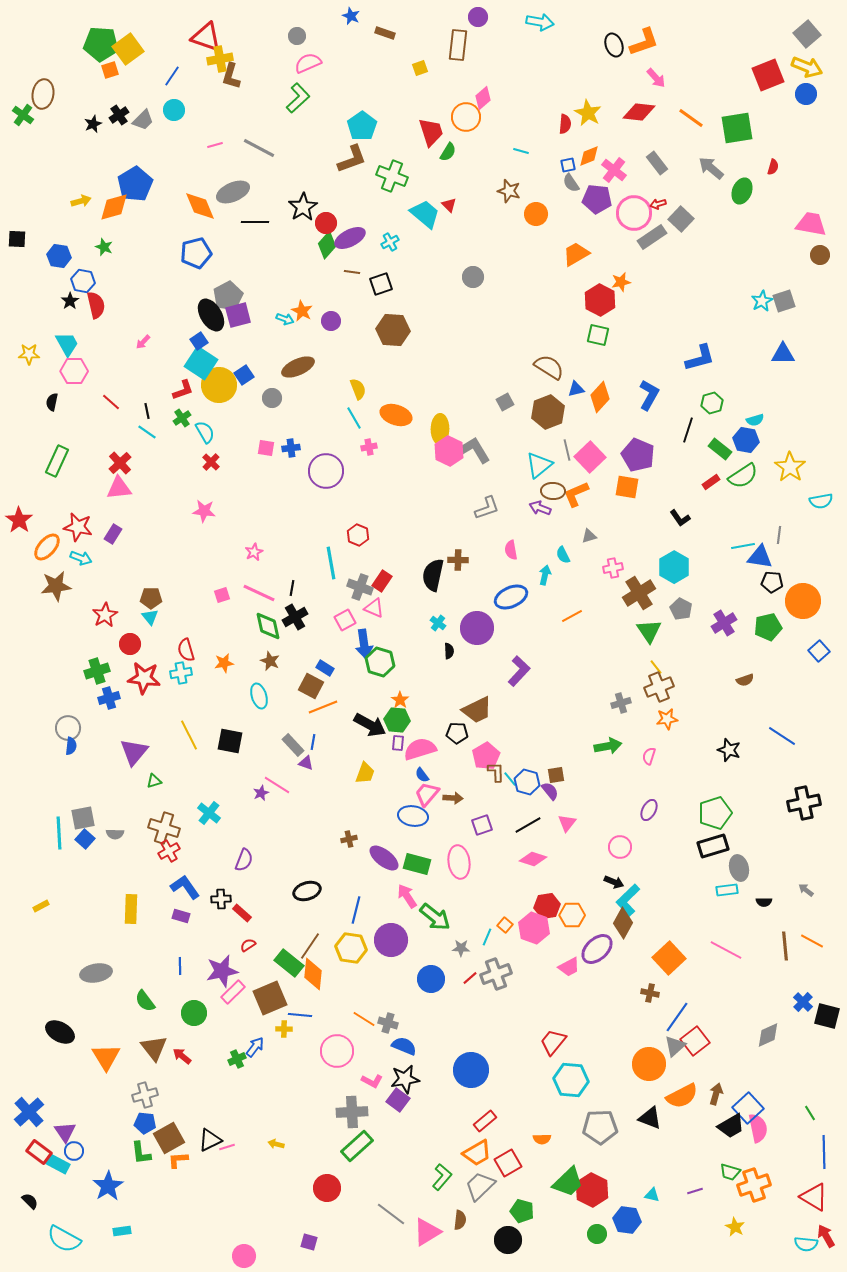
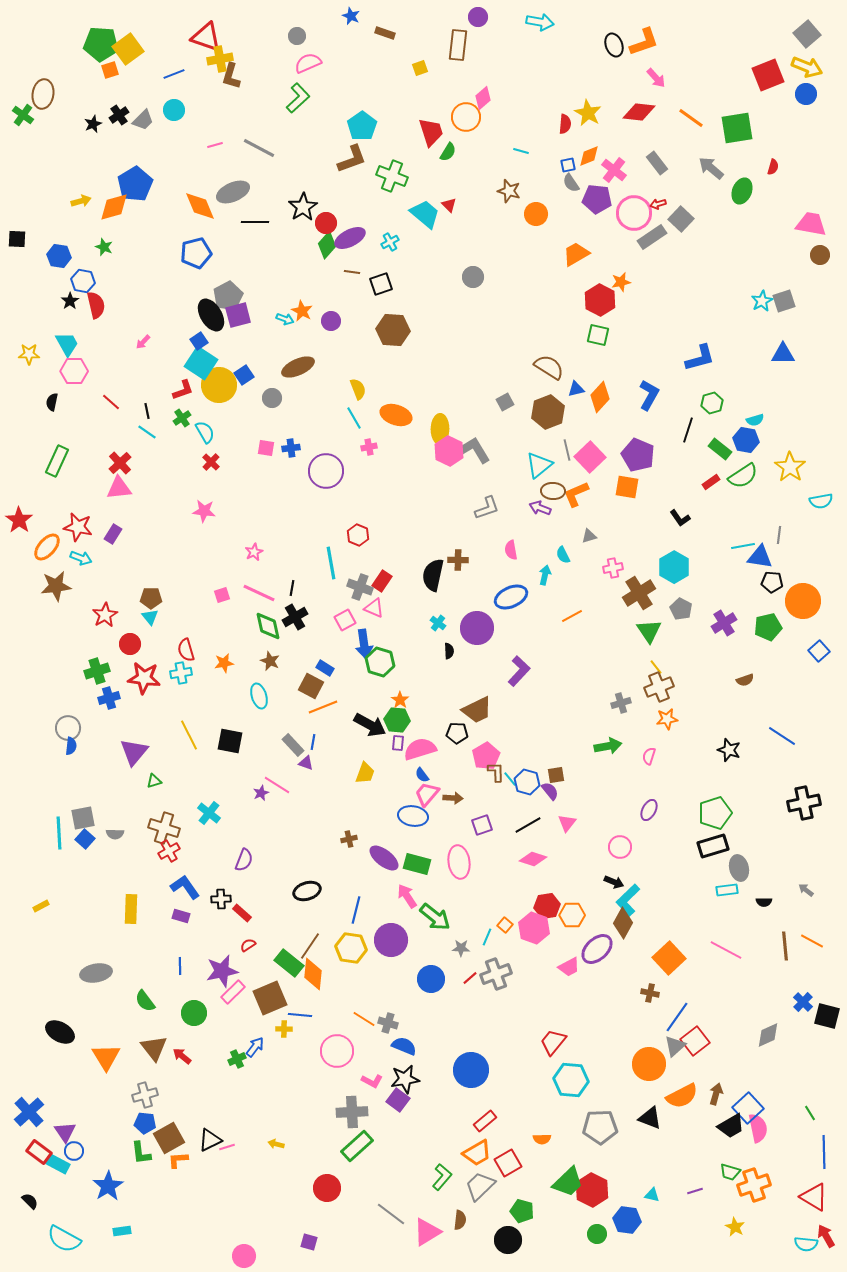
blue line at (172, 76): moved 2 px right, 2 px up; rotated 35 degrees clockwise
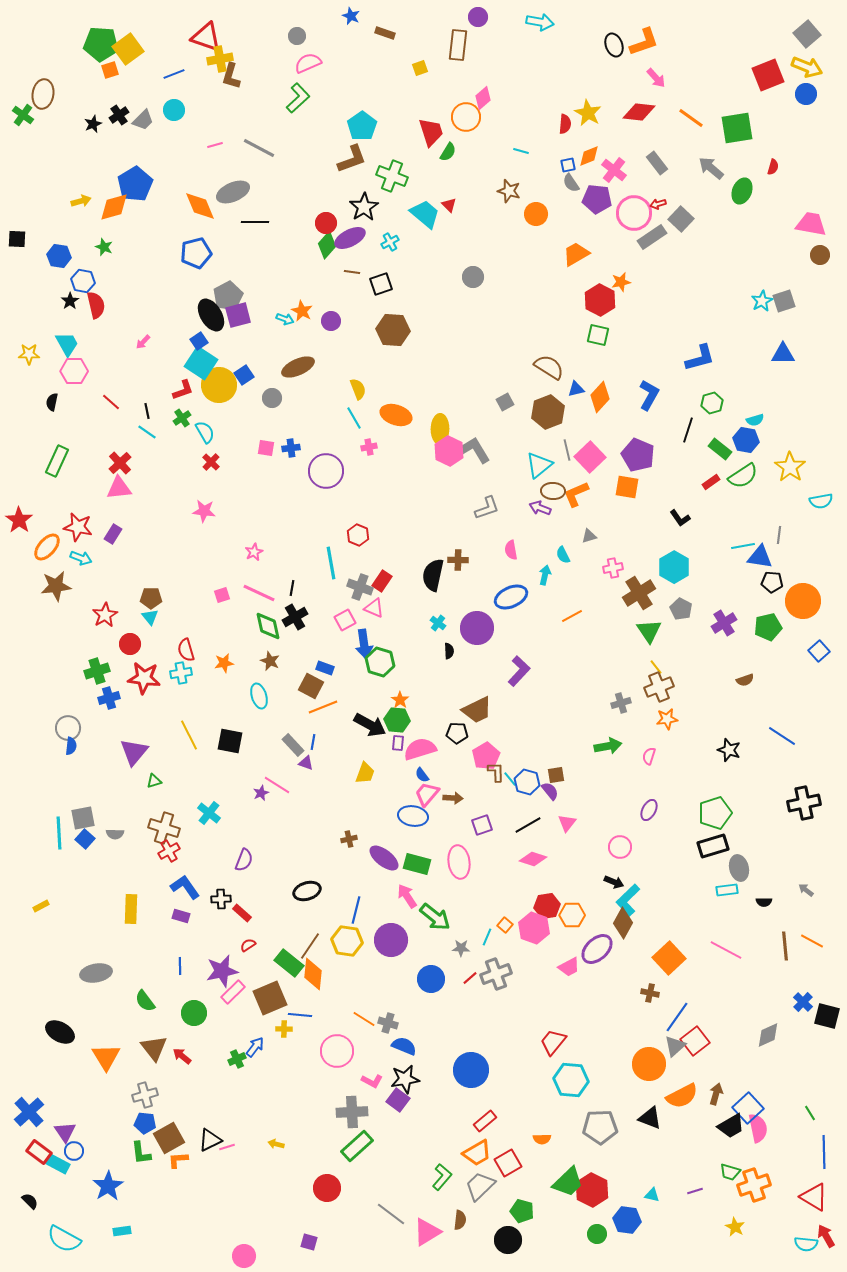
black star at (303, 207): moved 61 px right
blue rectangle at (325, 668): rotated 12 degrees counterclockwise
yellow hexagon at (351, 948): moved 4 px left, 7 px up
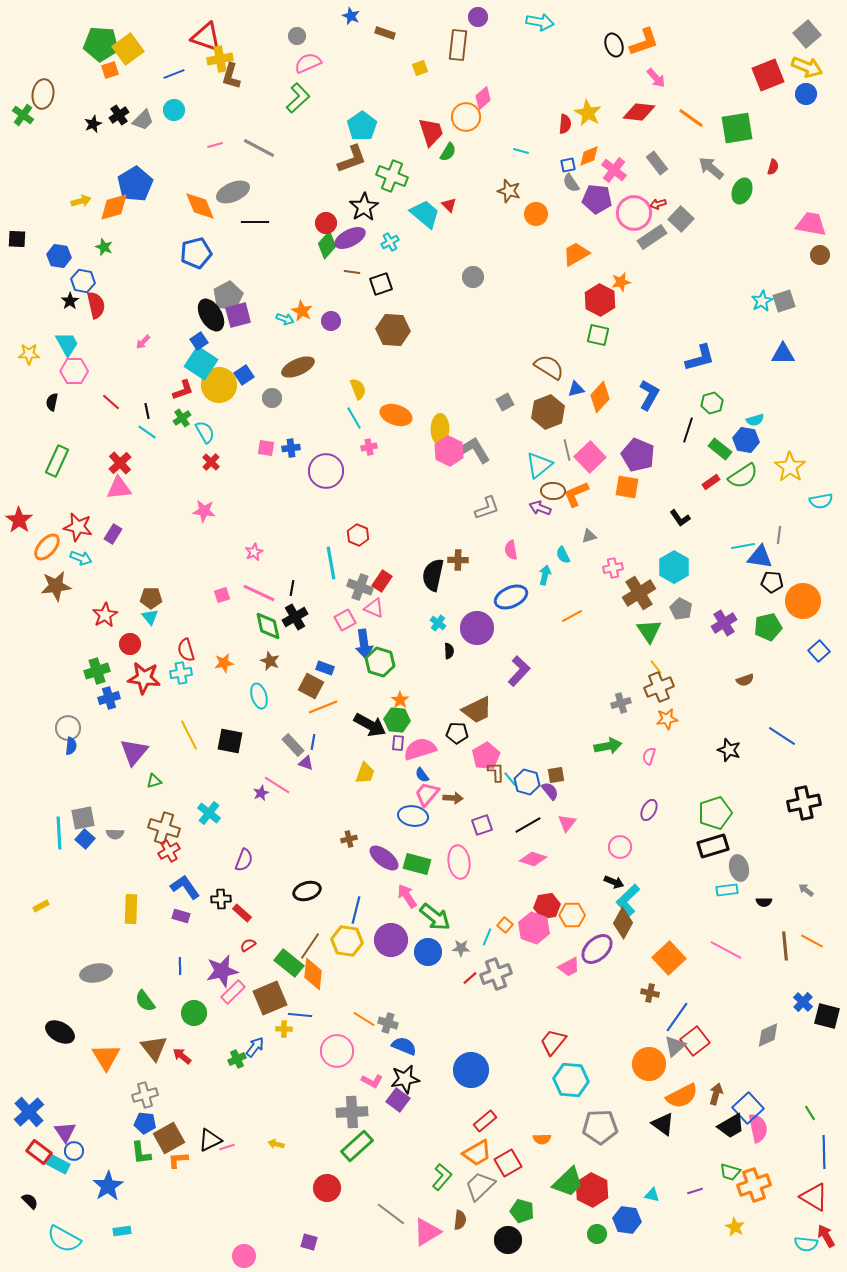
blue circle at (431, 979): moved 3 px left, 27 px up
black triangle at (650, 1118): moved 13 px right, 6 px down; rotated 15 degrees clockwise
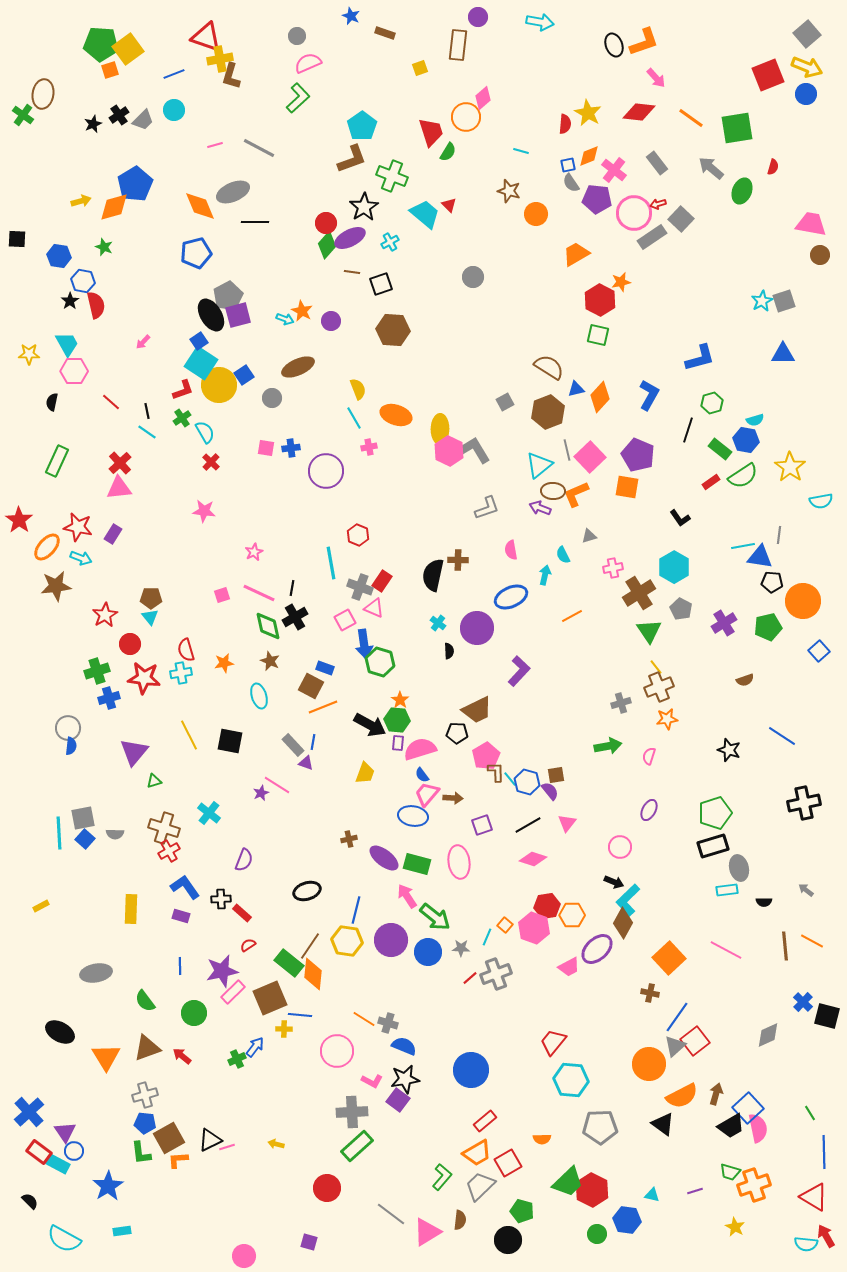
brown triangle at (154, 1048): moved 7 px left; rotated 48 degrees clockwise
